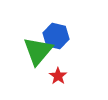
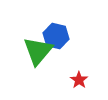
red star: moved 21 px right, 4 px down
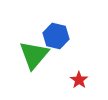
green triangle: moved 4 px left, 4 px down
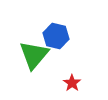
red star: moved 7 px left, 3 px down
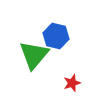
red star: rotated 18 degrees clockwise
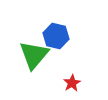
red star: rotated 12 degrees counterclockwise
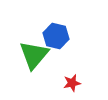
red star: rotated 18 degrees clockwise
